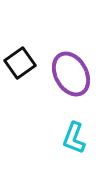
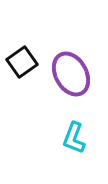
black square: moved 2 px right, 1 px up
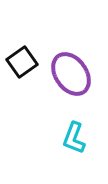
purple ellipse: rotated 6 degrees counterclockwise
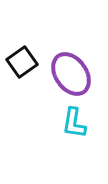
cyan L-shape: moved 15 px up; rotated 12 degrees counterclockwise
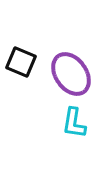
black square: moved 1 px left; rotated 32 degrees counterclockwise
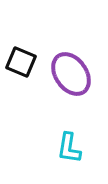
cyan L-shape: moved 5 px left, 25 px down
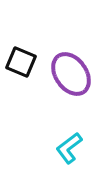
cyan L-shape: rotated 44 degrees clockwise
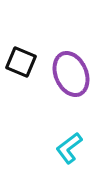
purple ellipse: rotated 12 degrees clockwise
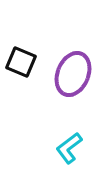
purple ellipse: moved 2 px right; rotated 45 degrees clockwise
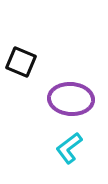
purple ellipse: moved 2 px left, 25 px down; rotated 72 degrees clockwise
